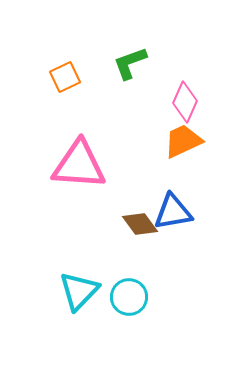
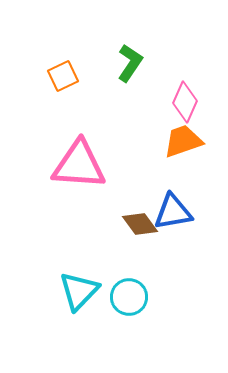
green L-shape: rotated 144 degrees clockwise
orange square: moved 2 px left, 1 px up
orange trapezoid: rotated 6 degrees clockwise
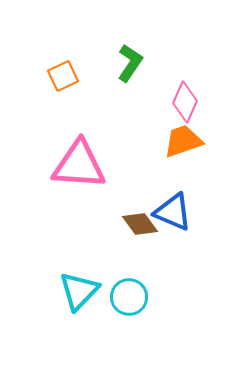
blue triangle: rotated 33 degrees clockwise
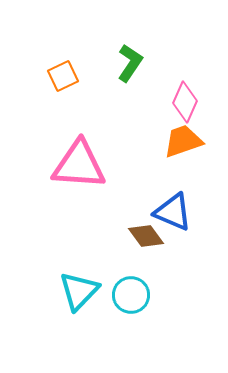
brown diamond: moved 6 px right, 12 px down
cyan circle: moved 2 px right, 2 px up
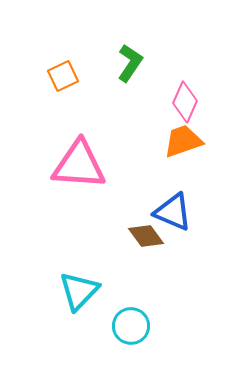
cyan circle: moved 31 px down
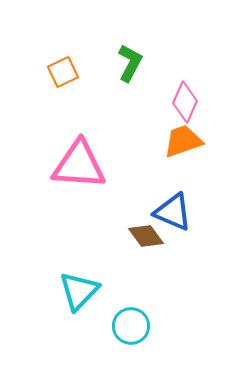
green L-shape: rotated 6 degrees counterclockwise
orange square: moved 4 px up
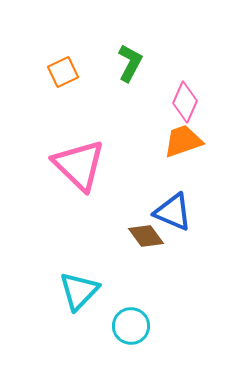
pink triangle: rotated 40 degrees clockwise
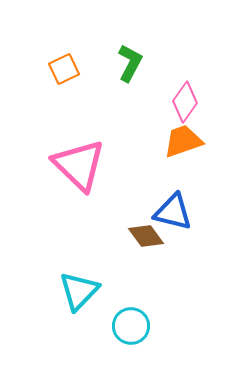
orange square: moved 1 px right, 3 px up
pink diamond: rotated 12 degrees clockwise
blue triangle: rotated 9 degrees counterclockwise
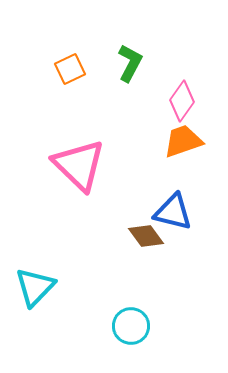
orange square: moved 6 px right
pink diamond: moved 3 px left, 1 px up
cyan triangle: moved 44 px left, 4 px up
